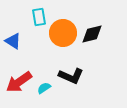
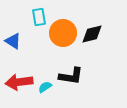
black L-shape: rotated 15 degrees counterclockwise
red arrow: rotated 28 degrees clockwise
cyan semicircle: moved 1 px right, 1 px up
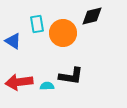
cyan rectangle: moved 2 px left, 7 px down
black diamond: moved 18 px up
cyan semicircle: moved 2 px right, 1 px up; rotated 32 degrees clockwise
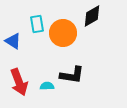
black diamond: rotated 15 degrees counterclockwise
black L-shape: moved 1 px right, 1 px up
red arrow: rotated 104 degrees counterclockwise
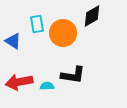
black L-shape: moved 1 px right
red arrow: rotated 100 degrees clockwise
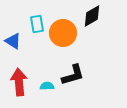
black L-shape: rotated 25 degrees counterclockwise
red arrow: rotated 96 degrees clockwise
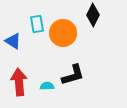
black diamond: moved 1 px right, 1 px up; rotated 35 degrees counterclockwise
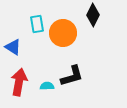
blue triangle: moved 6 px down
black L-shape: moved 1 px left, 1 px down
red arrow: rotated 16 degrees clockwise
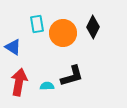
black diamond: moved 12 px down
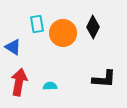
black L-shape: moved 32 px right, 3 px down; rotated 20 degrees clockwise
cyan semicircle: moved 3 px right
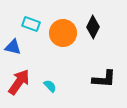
cyan rectangle: moved 6 px left; rotated 60 degrees counterclockwise
blue triangle: rotated 18 degrees counterclockwise
red arrow: rotated 24 degrees clockwise
cyan semicircle: rotated 48 degrees clockwise
